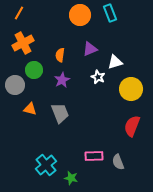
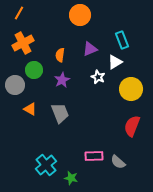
cyan rectangle: moved 12 px right, 27 px down
white triangle: rotated 14 degrees counterclockwise
orange triangle: rotated 16 degrees clockwise
gray semicircle: rotated 28 degrees counterclockwise
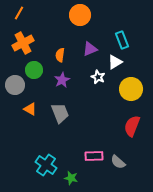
cyan cross: rotated 15 degrees counterclockwise
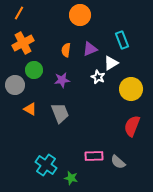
orange semicircle: moved 6 px right, 5 px up
white triangle: moved 4 px left, 1 px down
purple star: rotated 21 degrees clockwise
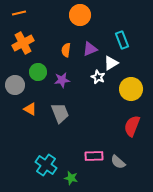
orange line: rotated 48 degrees clockwise
green circle: moved 4 px right, 2 px down
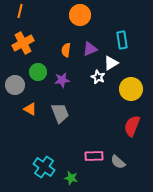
orange line: moved 1 px right, 2 px up; rotated 64 degrees counterclockwise
cyan rectangle: rotated 12 degrees clockwise
cyan cross: moved 2 px left, 2 px down
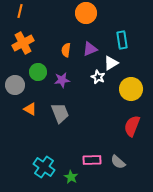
orange circle: moved 6 px right, 2 px up
pink rectangle: moved 2 px left, 4 px down
green star: moved 1 px up; rotated 16 degrees clockwise
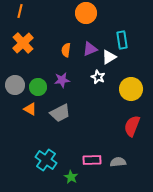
orange cross: rotated 15 degrees counterclockwise
white triangle: moved 2 px left, 6 px up
green circle: moved 15 px down
gray trapezoid: rotated 85 degrees clockwise
gray semicircle: rotated 133 degrees clockwise
cyan cross: moved 2 px right, 7 px up
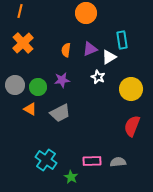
pink rectangle: moved 1 px down
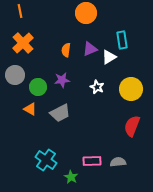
orange line: rotated 24 degrees counterclockwise
white star: moved 1 px left, 10 px down
gray circle: moved 10 px up
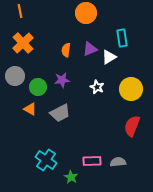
cyan rectangle: moved 2 px up
gray circle: moved 1 px down
